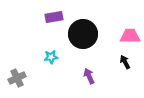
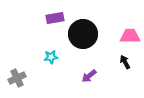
purple rectangle: moved 1 px right, 1 px down
purple arrow: rotated 105 degrees counterclockwise
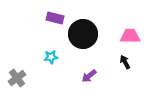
purple rectangle: rotated 24 degrees clockwise
gray cross: rotated 12 degrees counterclockwise
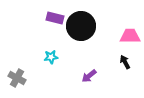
black circle: moved 2 px left, 8 px up
gray cross: rotated 24 degrees counterclockwise
